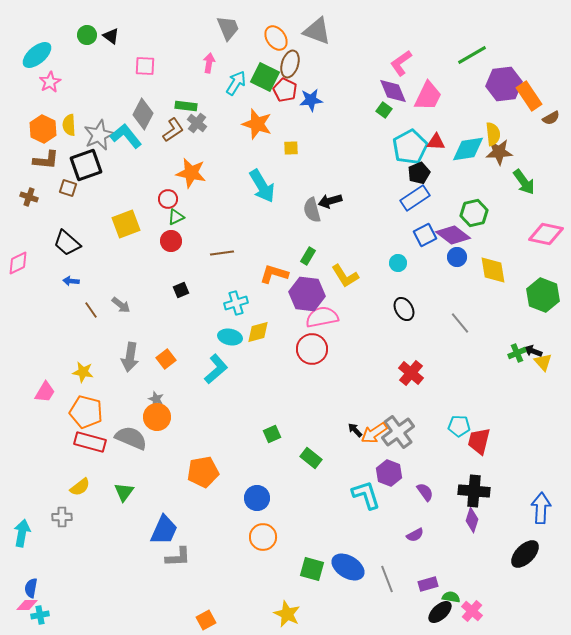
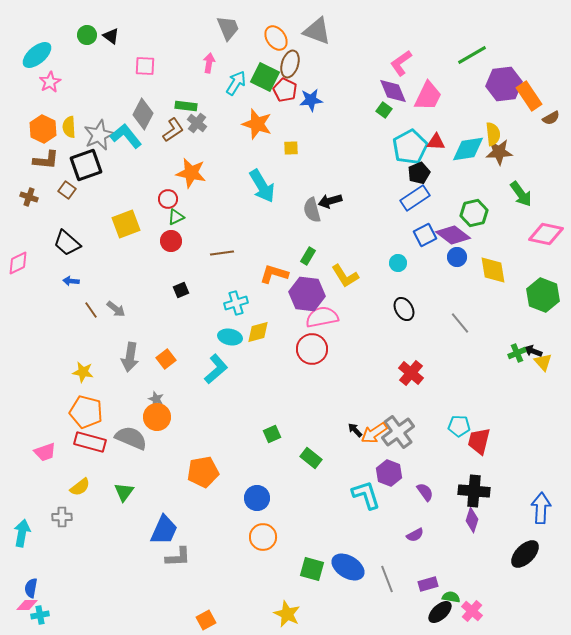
yellow semicircle at (69, 125): moved 2 px down
green arrow at (524, 182): moved 3 px left, 12 px down
brown square at (68, 188): moved 1 px left, 2 px down; rotated 18 degrees clockwise
gray arrow at (121, 305): moved 5 px left, 4 px down
pink trapezoid at (45, 392): moved 60 px down; rotated 40 degrees clockwise
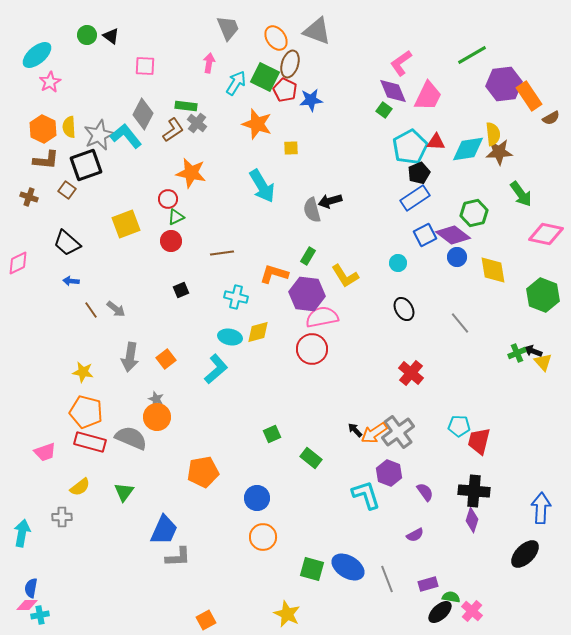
cyan cross at (236, 303): moved 6 px up; rotated 30 degrees clockwise
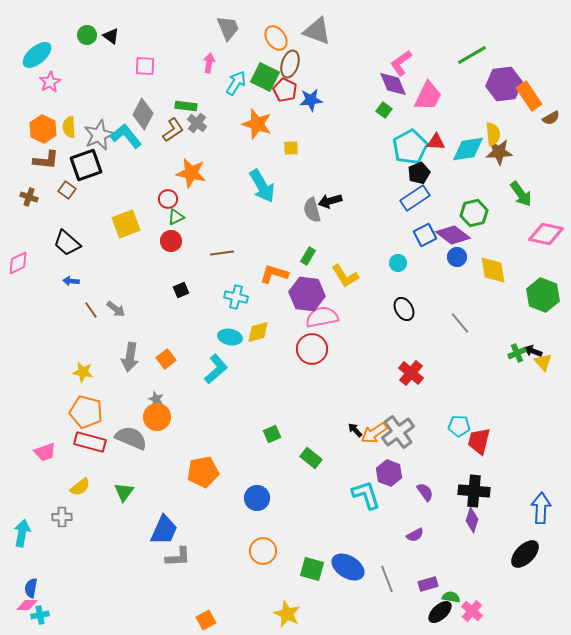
purple diamond at (393, 91): moved 7 px up
orange circle at (263, 537): moved 14 px down
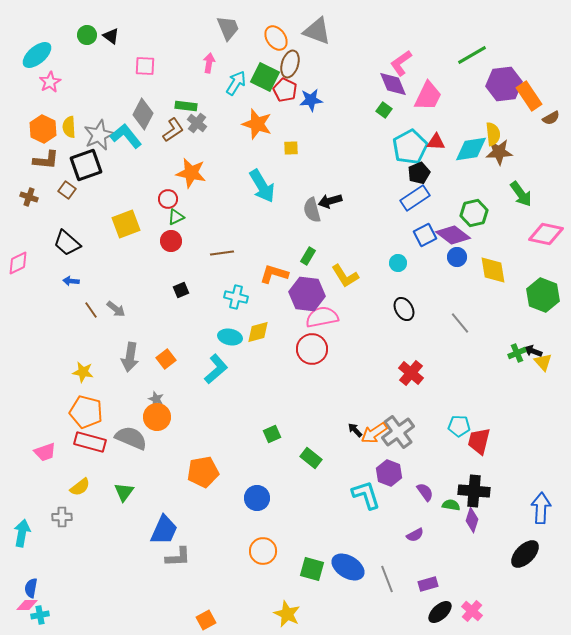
cyan diamond at (468, 149): moved 3 px right
green semicircle at (451, 597): moved 92 px up
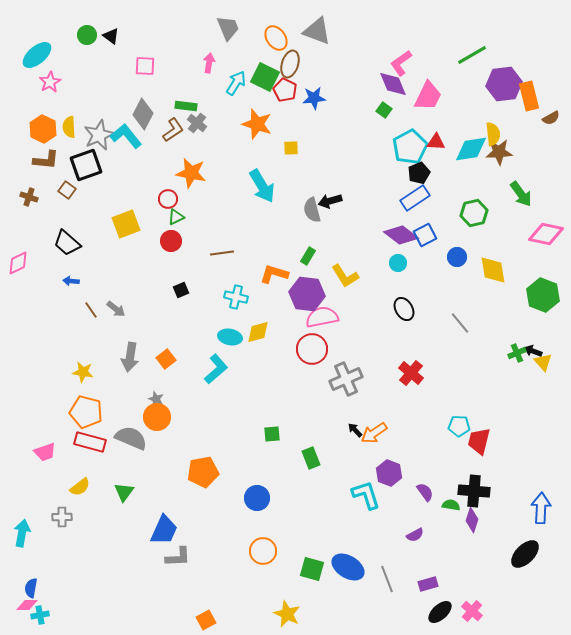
orange rectangle at (529, 96): rotated 20 degrees clockwise
blue star at (311, 100): moved 3 px right, 2 px up
purple diamond at (453, 235): moved 52 px left
gray cross at (398, 432): moved 52 px left, 53 px up; rotated 12 degrees clockwise
green square at (272, 434): rotated 18 degrees clockwise
green rectangle at (311, 458): rotated 30 degrees clockwise
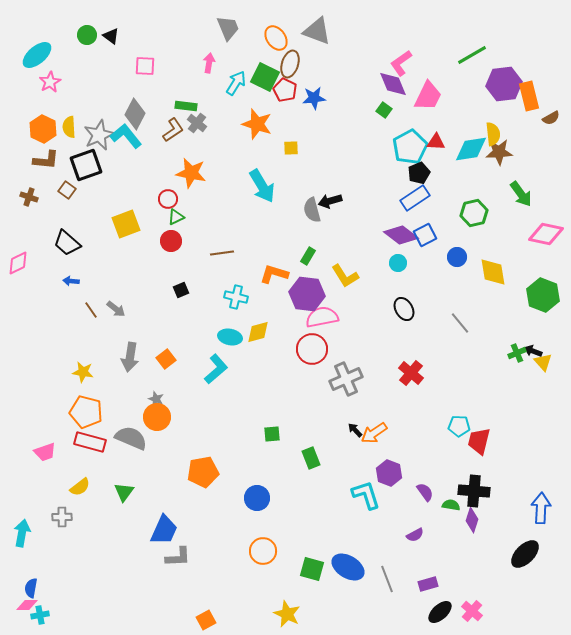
gray diamond at (143, 114): moved 8 px left
yellow diamond at (493, 270): moved 2 px down
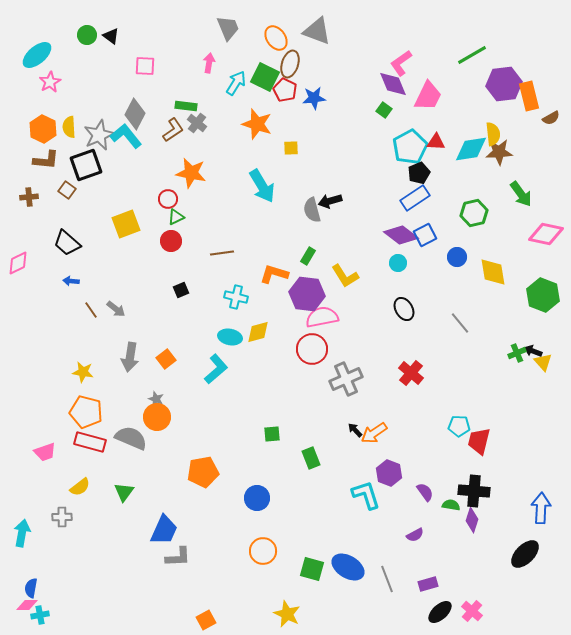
brown cross at (29, 197): rotated 24 degrees counterclockwise
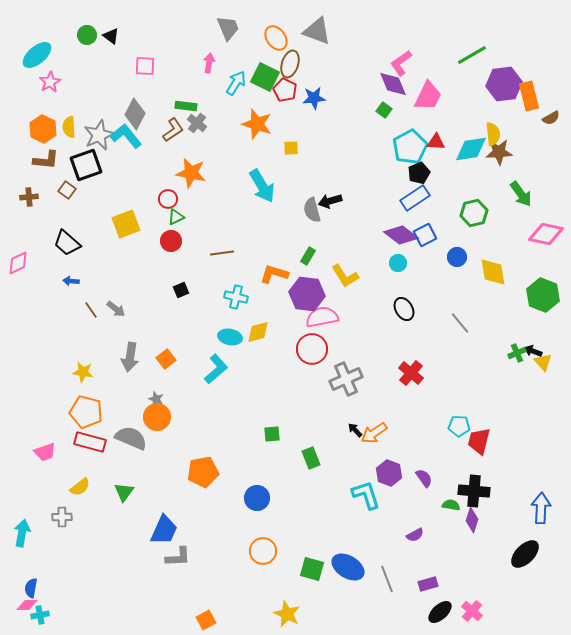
purple semicircle at (425, 492): moved 1 px left, 14 px up
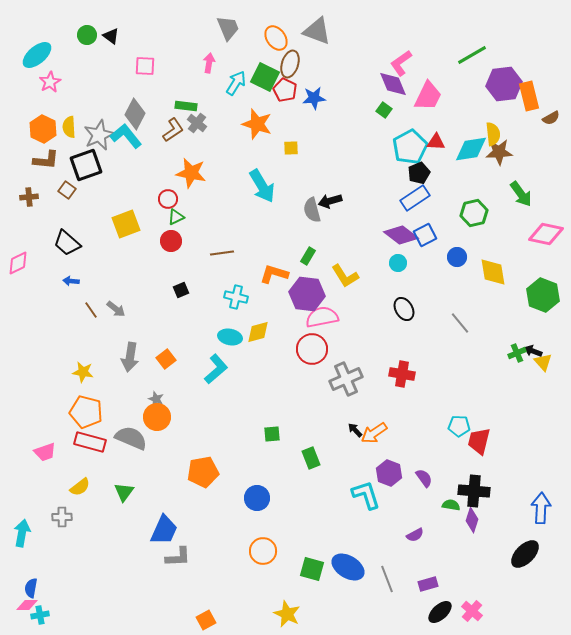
red cross at (411, 373): moved 9 px left, 1 px down; rotated 30 degrees counterclockwise
